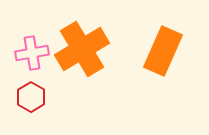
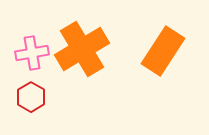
orange rectangle: rotated 9 degrees clockwise
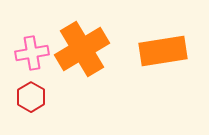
orange rectangle: rotated 48 degrees clockwise
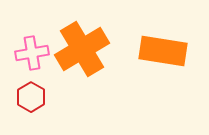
orange rectangle: rotated 18 degrees clockwise
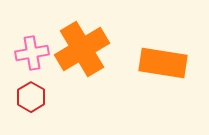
orange rectangle: moved 12 px down
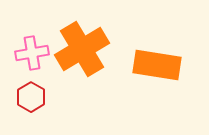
orange rectangle: moved 6 px left, 2 px down
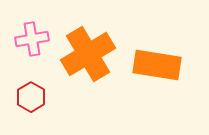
orange cross: moved 6 px right, 5 px down
pink cross: moved 14 px up
